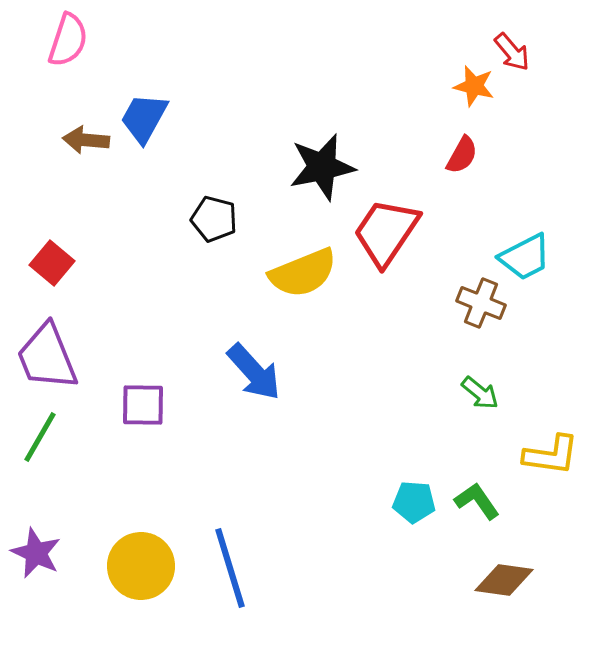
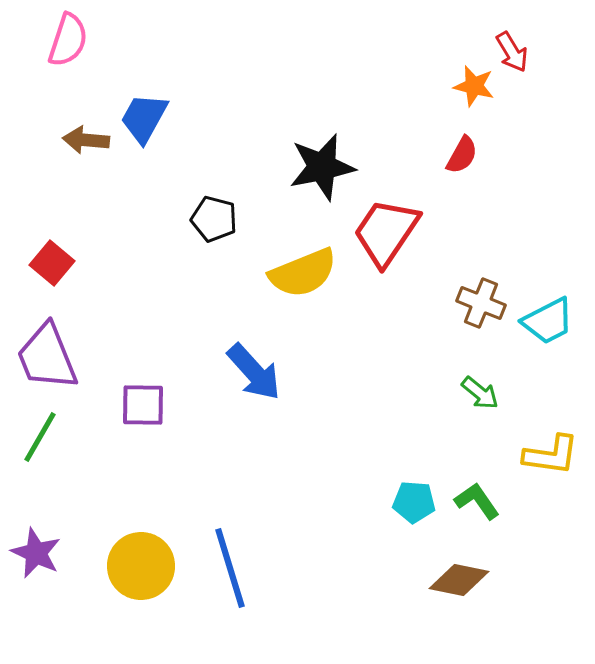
red arrow: rotated 9 degrees clockwise
cyan trapezoid: moved 23 px right, 64 px down
brown diamond: moved 45 px left; rotated 4 degrees clockwise
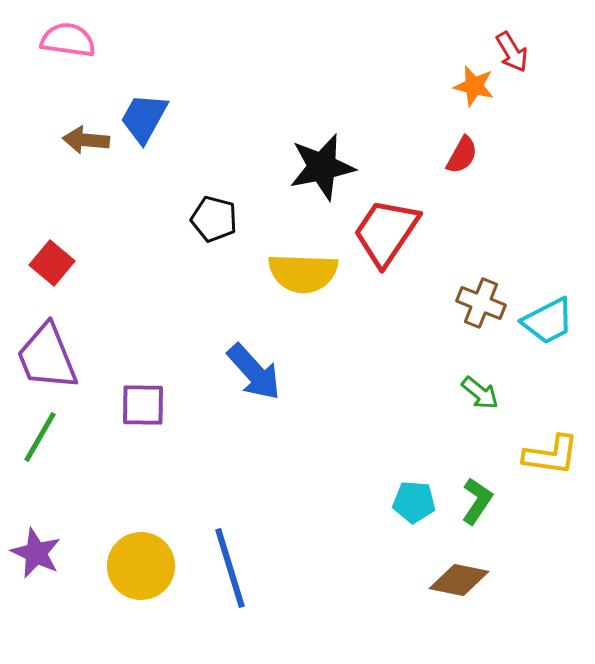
pink semicircle: rotated 100 degrees counterclockwise
yellow semicircle: rotated 24 degrees clockwise
green L-shape: rotated 69 degrees clockwise
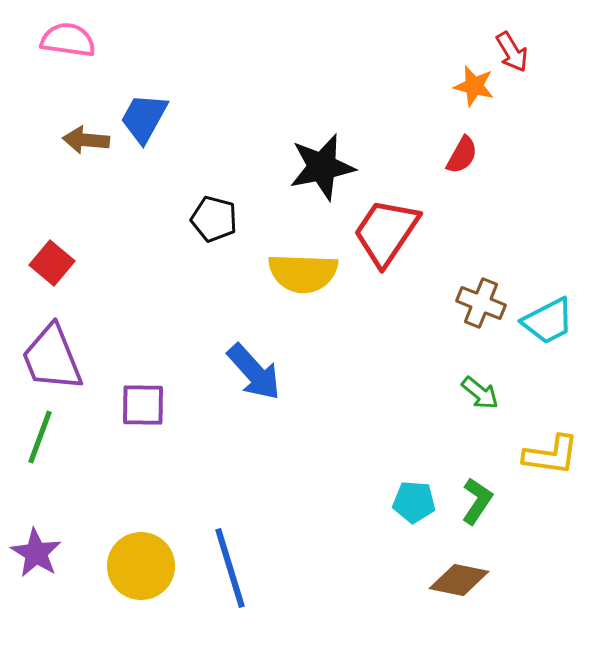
purple trapezoid: moved 5 px right, 1 px down
green line: rotated 10 degrees counterclockwise
purple star: rotated 6 degrees clockwise
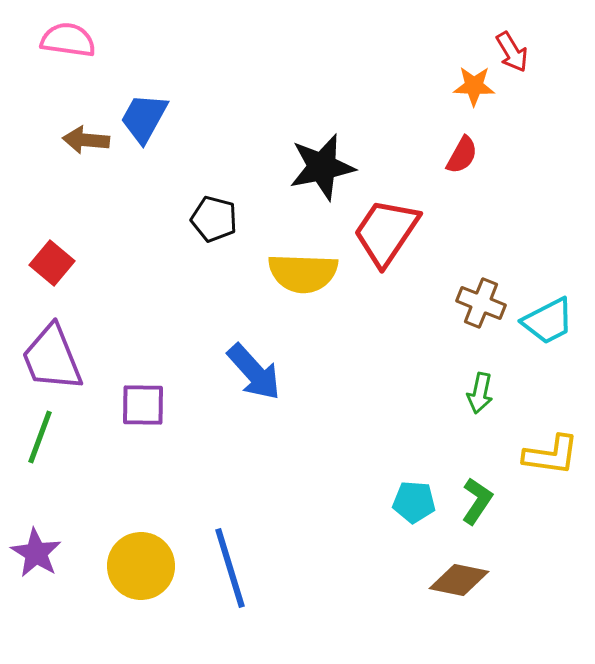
orange star: rotated 12 degrees counterclockwise
green arrow: rotated 63 degrees clockwise
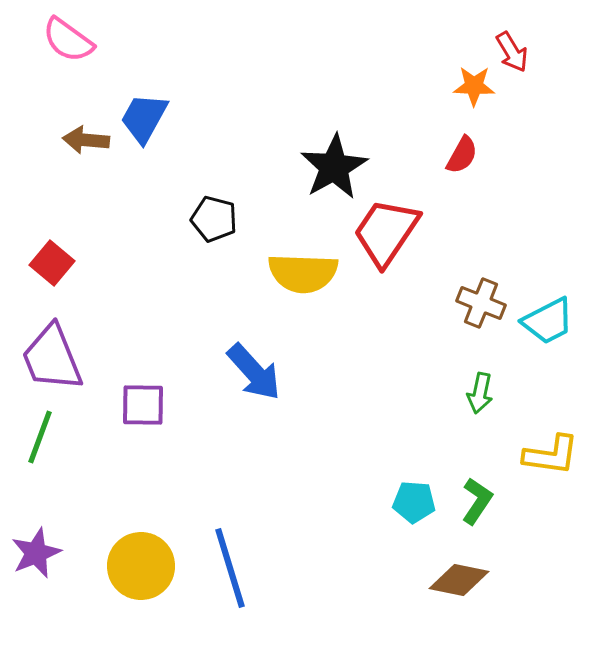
pink semicircle: rotated 152 degrees counterclockwise
black star: moved 12 px right; rotated 18 degrees counterclockwise
purple star: rotated 18 degrees clockwise
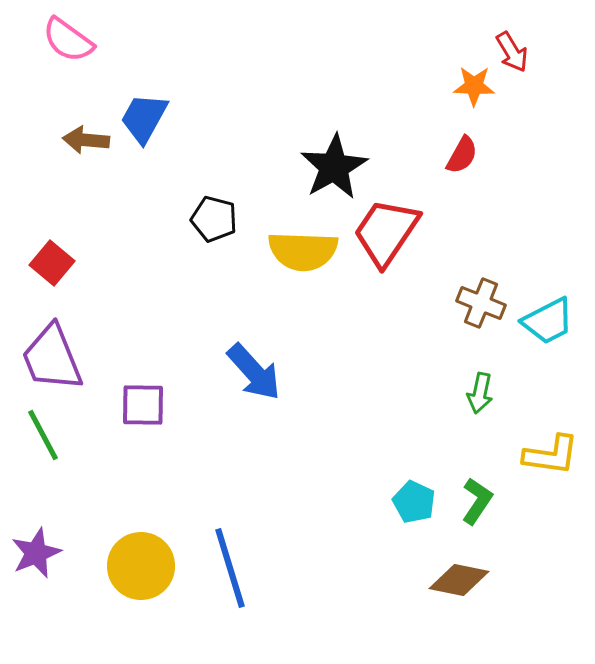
yellow semicircle: moved 22 px up
green line: moved 3 px right, 2 px up; rotated 48 degrees counterclockwise
cyan pentagon: rotated 21 degrees clockwise
